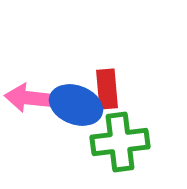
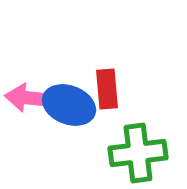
blue ellipse: moved 7 px left
green cross: moved 18 px right, 11 px down
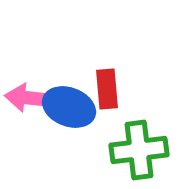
blue ellipse: moved 2 px down
green cross: moved 1 px right, 3 px up
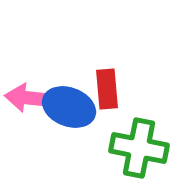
green cross: moved 2 px up; rotated 18 degrees clockwise
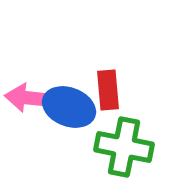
red rectangle: moved 1 px right, 1 px down
green cross: moved 15 px left, 1 px up
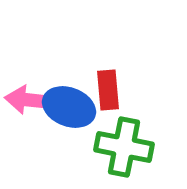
pink arrow: moved 2 px down
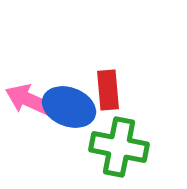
pink arrow: rotated 18 degrees clockwise
green cross: moved 5 px left
